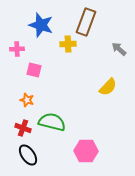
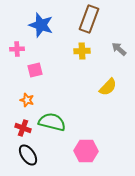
brown rectangle: moved 3 px right, 3 px up
yellow cross: moved 14 px right, 7 px down
pink square: moved 1 px right; rotated 28 degrees counterclockwise
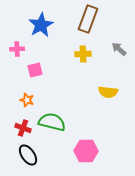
brown rectangle: moved 1 px left
blue star: rotated 25 degrees clockwise
yellow cross: moved 1 px right, 3 px down
yellow semicircle: moved 5 px down; rotated 54 degrees clockwise
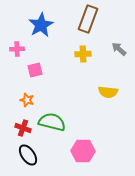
pink hexagon: moved 3 px left
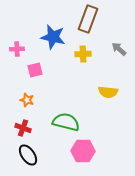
blue star: moved 12 px right, 12 px down; rotated 30 degrees counterclockwise
green semicircle: moved 14 px right
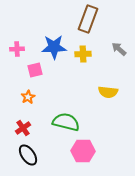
blue star: moved 1 px right, 10 px down; rotated 15 degrees counterclockwise
orange star: moved 1 px right, 3 px up; rotated 24 degrees clockwise
red cross: rotated 35 degrees clockwise
